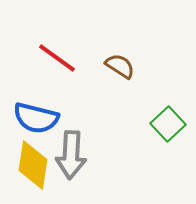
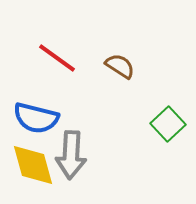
yellow diamond: rotated 24 degrees counterclockwise
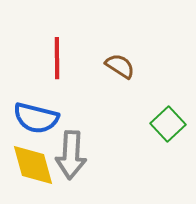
red line: rotated 54 degrees clockwise
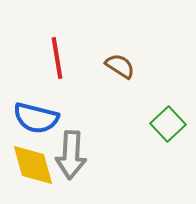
red line: rotated 9 degrees counterclockwise
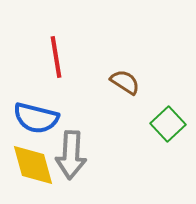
red line: moved 1 px left, 1 px up
brown semicircle: moved 5 px right, 16 px down
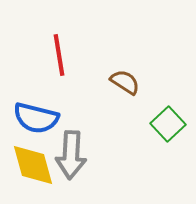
red line: moved 3 px right, 2 px up
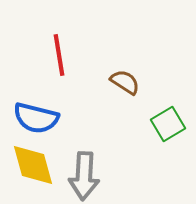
green square: rotated 12 degrees clockwise
gray arrow: moved 13 px right, 21 px down
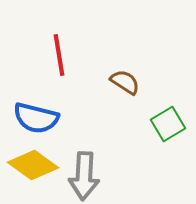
yellow diamond: rotated 39 degrees counterclockwise
